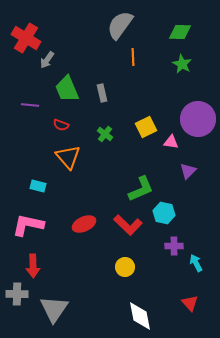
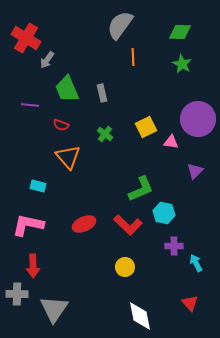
purple triangle: moved 7 px right
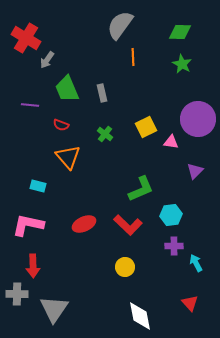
cyan hexagon: moved 7 px right, 2 px down; rotated 20 degrees counterclockwise
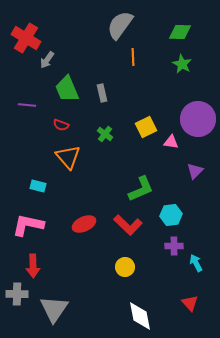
purple line: moved 3 px left
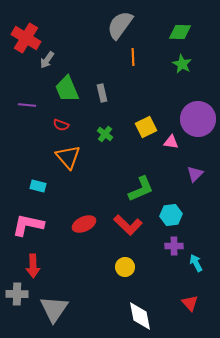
purple triangle: moved 3 px down
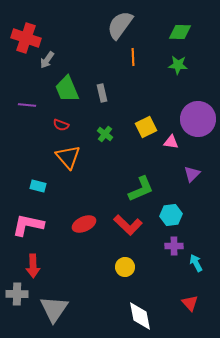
red cross: rotated 12 degrees counterclockwise
green star: moved 4 px left, 1 px down; rotated 24 degrees counterclockwise
purple triangle: moved 3 px left
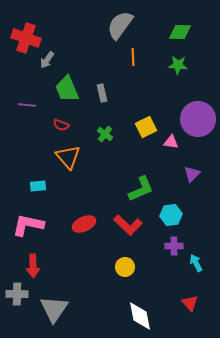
cyan rectangle: rotated 21 degrees counterclockwise
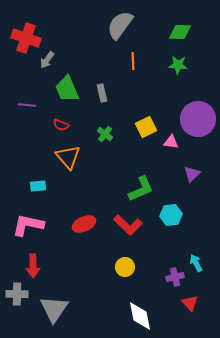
orange line: moved 4 px down
purple cross: moved 1 px right, 31 px down; rotated 12 degrees counterclockwise
